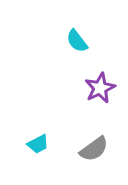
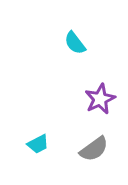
cyan semicircle: moved 2 px left, 2 px down
purple star: moved 11 px down
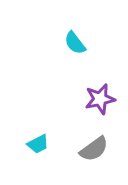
purple star: rotated 12 degrees clockwise
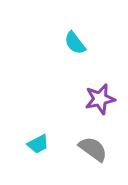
gray semicircle: moved 1 px left; rotated 108 degrees counterclockwise
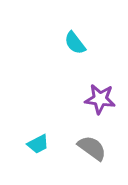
purple star: rotated 20 degrees clockwise
gray semicircle: moved 1 px left, 1 px up
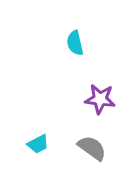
cyan semicircle: rotated 25 degrees clockwise
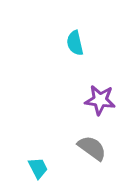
purple star: moved 1 px down
cyan trapezoid: moved 24 px down; rotated 90 degrees counterclockwise
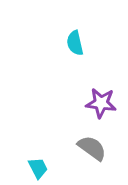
purple star: moved 1 px right, 3 px down
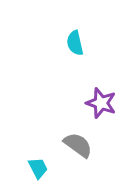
purple star: rotated 12 degrees clockwise
gray semicircle: moved 14 px left, 3 px up
